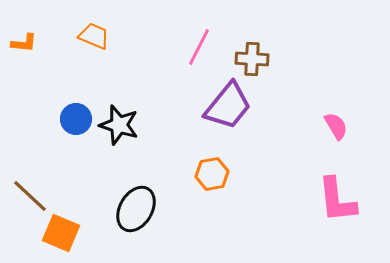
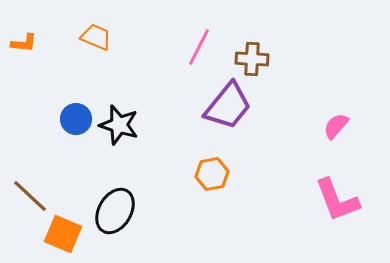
orange trapezoid: moved 2 px right, 1 px down
pink semicircle: rotated 108 degrees counterclockwise
pink L-shape: rotated 15 degrees counterclockwise
black ellipse: moved 21 px left, 2 px down
orange square: moved 2 px right, 1 px down
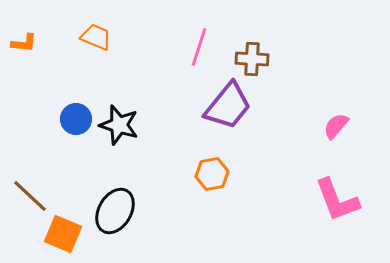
pink line: rotated 9 degrees counterclockwise
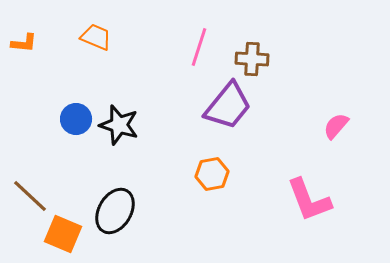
pink L-shape: moved 28 px left
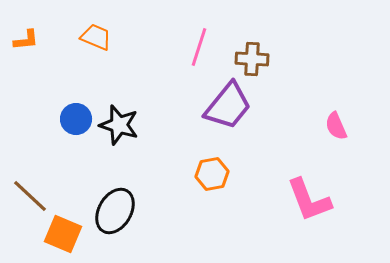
orange L-shape: moved 2 px right, 3 px up; rotated 12 degrees counterclockwise
pink semicircle: rotated 64 degrees counterclockwise
